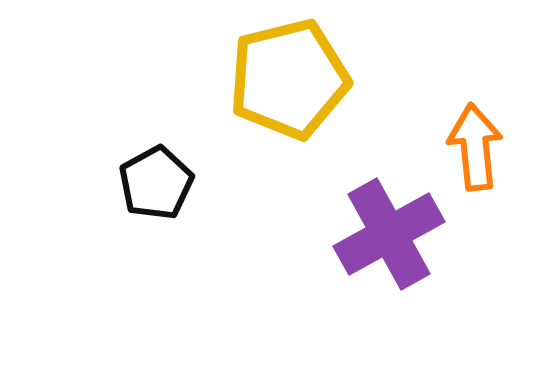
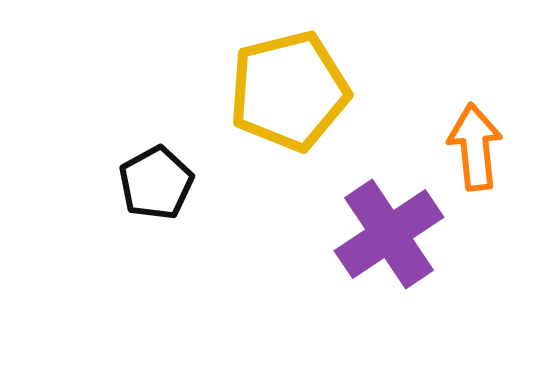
yellow pentagon: moved 12 px down
purple cross: rotated 5 degrees counterclockwise
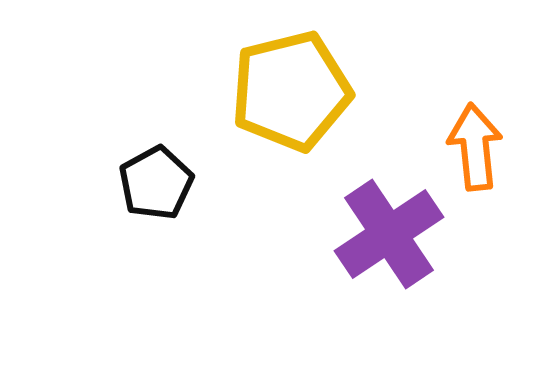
yellow pentagon: moved 2 px right
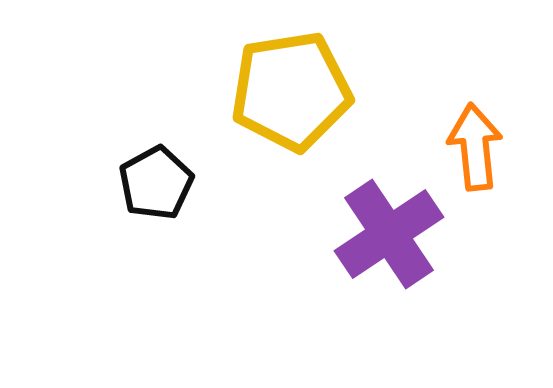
yellow pentagon: rotated 5 degrees clockwise
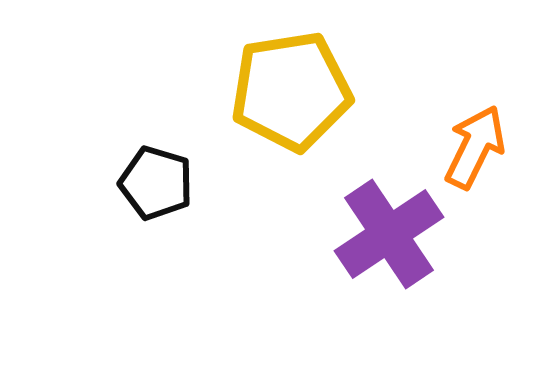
orange arrow: rotated 32 degrees clockwise
black pentagon: rotated 26 degrees counterclockwise
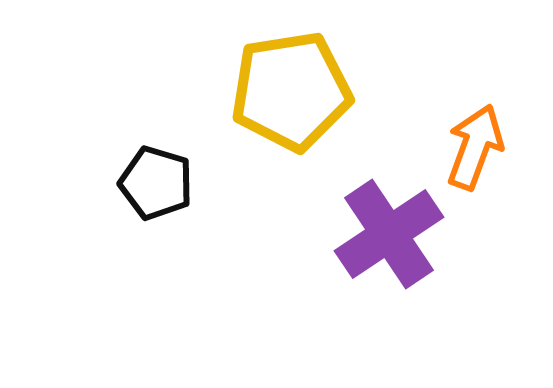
orange arrow: rotated 6 degrees counterclockwise
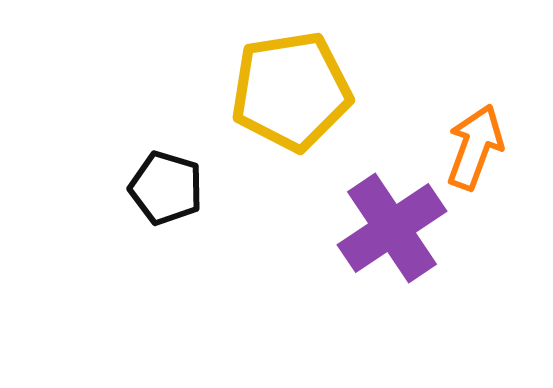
black pentagon: moved 10 px right, 5 px down
purple cross: moved 3 px right, 6 px up
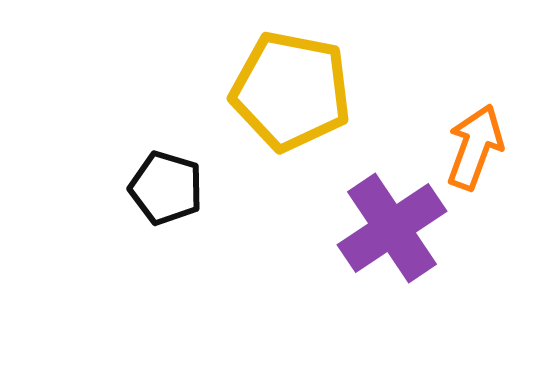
yellow pentagon: rotated 20 degrees clockwise
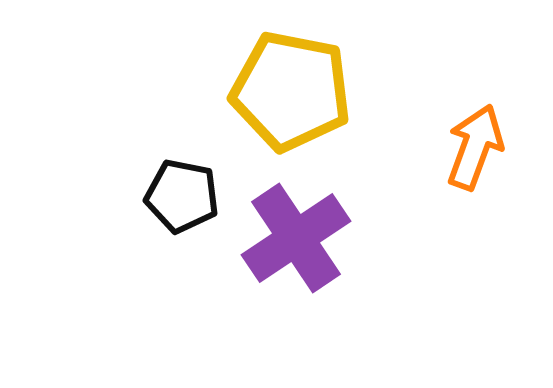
black pentagon: moved 16 px right, 8 px down; rotated 6 degrees counterclockwise
purple cross: moved 96 px left, 10 px down
